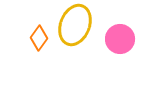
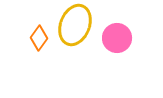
pink circle: moved 3 px left, 1 px up
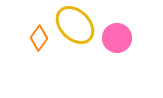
yellow ellipse: rotated 66 degrees counterclockwise
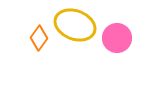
yellow ellipse: rotated 24 degrees counterclockwise
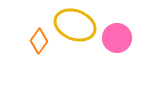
orange diamond: moved 3 px down
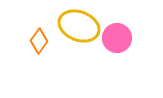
yellow ellipse: moved 4 px right, 1 px down
